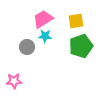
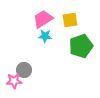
yellow square: moved 6 px left, 1 px up
gray circle: moved 3 px left, 23 px down
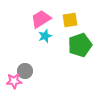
pink trapezoid: moved 2 px left
cyan star: rotated 24 degrees counterclockwise
green pentagon: moved 1 px left, 1 px up
gray circle: moved 1 px right, 1 px down
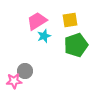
pink trapezoid: moved 4 px left, 2 px down
cyan star: moved 1 px left
green pentagon: moved 4 px left
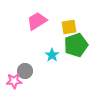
yellow square: moved 1 px left, 7 px down
cyan star: moved 8 px right, 19 px down; rotated 16 degrees counterclockwise
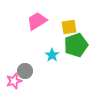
pink star: rotated 14 degrees counterclockwise
